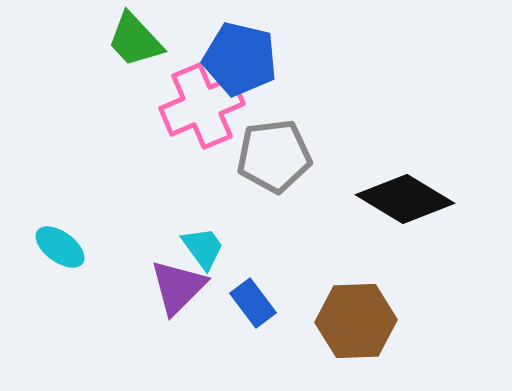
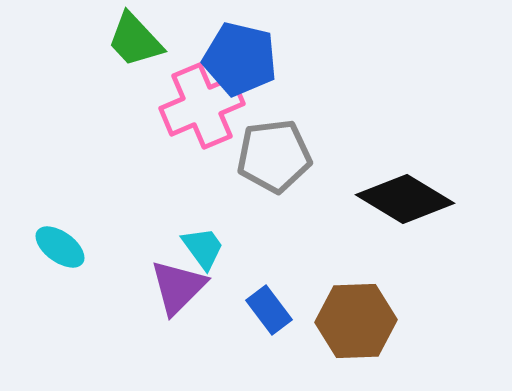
blue rectangle: moved 16 px right, 7 px down
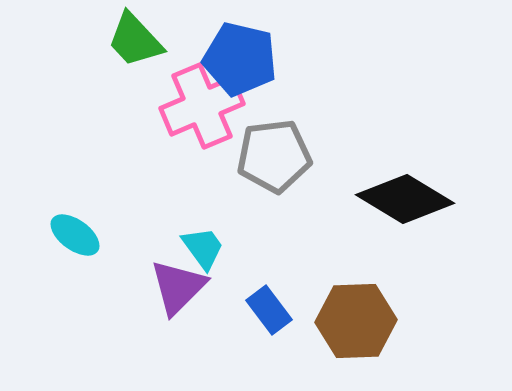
cyan ellipse: moved 15 px right, 12 px up
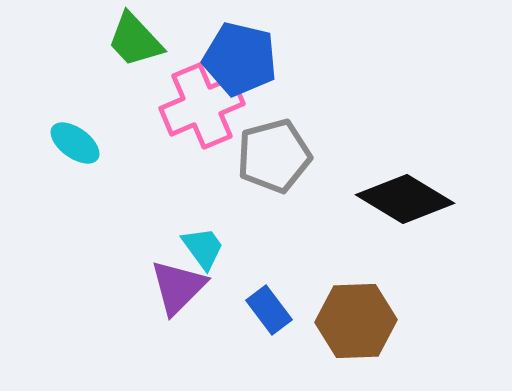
gray pentagon: rotated 8 degrees counterclockwise
cyan ellipse: moved 92 px up
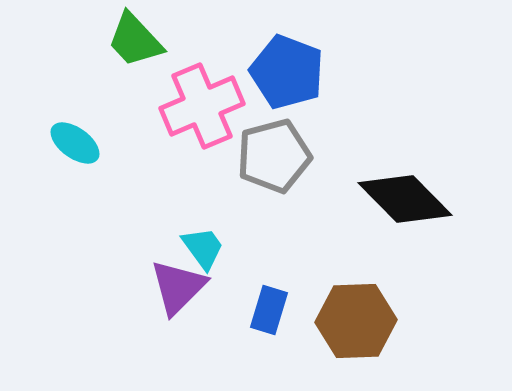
blue pentagon: moved 47 px right, 13 px down; rotated 8 degrees clockwise
black diamond: rotated 14 degrees clockwise
blue rectangle: rotated 54 degrees clockwise
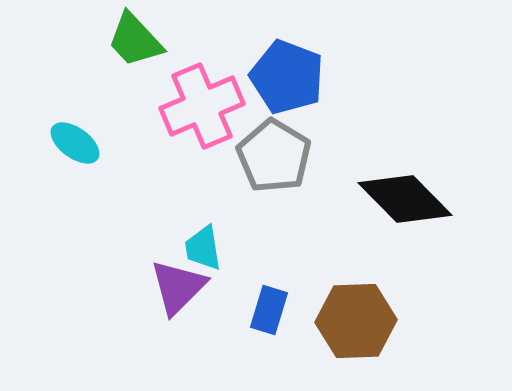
blue pentagon: moved 5 px down
gray pentagon: rotated 26 degrees counterclockwise
cyan trapezoid: rotated 153 degrees counterclockwise
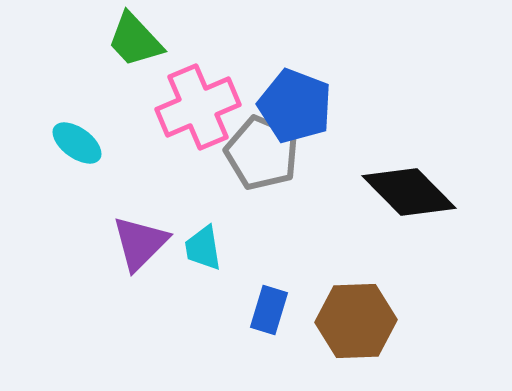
blue pentagon: moved 8 px right, 29 px down
pink cross: moved 4 px left, 1 px down
cyan ellipse: moved 2 px right
gray pentagon: moved 12 px left, 3 px up; rotated 8 degrees counterclockwise
black diamond: moved 4 px right, 7 px up
purple triangle: moved 38 px left, 44 px up
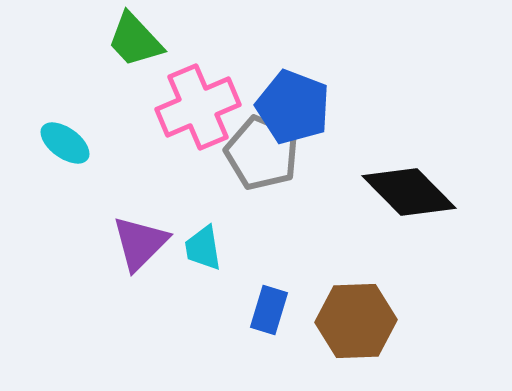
blue pentagon: moved 2 px left, 1 px down
cyan ellipse: moved 12 px left
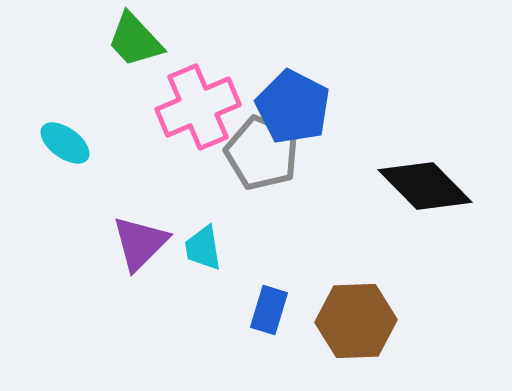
blue pentagon: rotated 6 degrees clockwise
black diamond: moved 16 px right, 6 px up
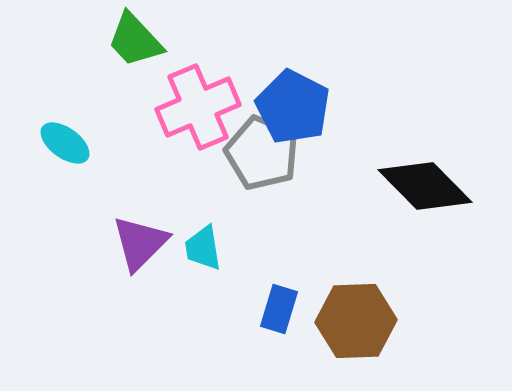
blue rectangle: moved 10 px right, 1 px up
